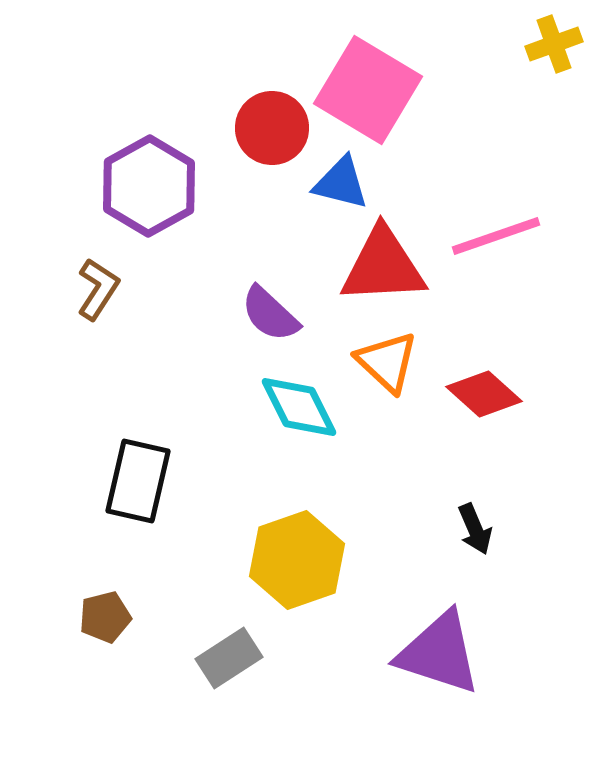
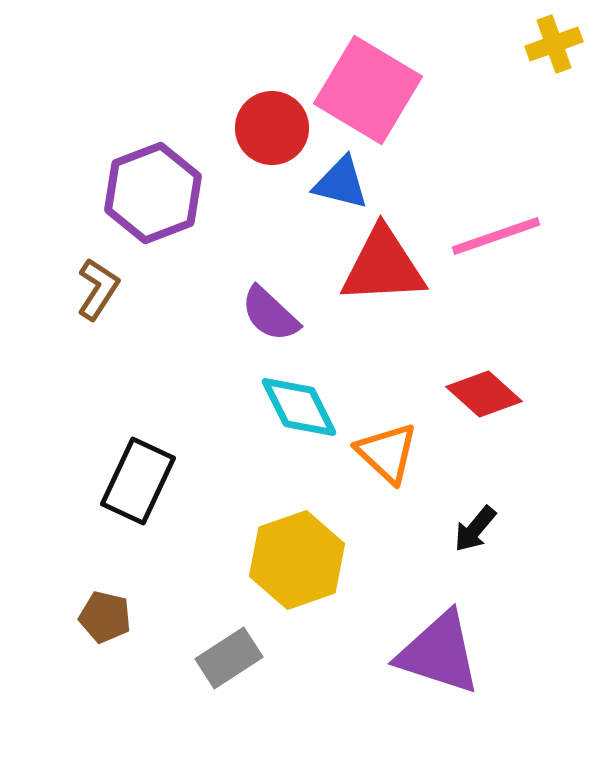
purple hexagon: moved 4 px right, 7 px down; rotated 8 degrees clockwise
orange triangle: moved 91 px down
black rectangle: rotated 12 degrees clockwise
black arrow: rotated 63 degrees clockwise
brown pentagon: rotated 27 degrees clockwise
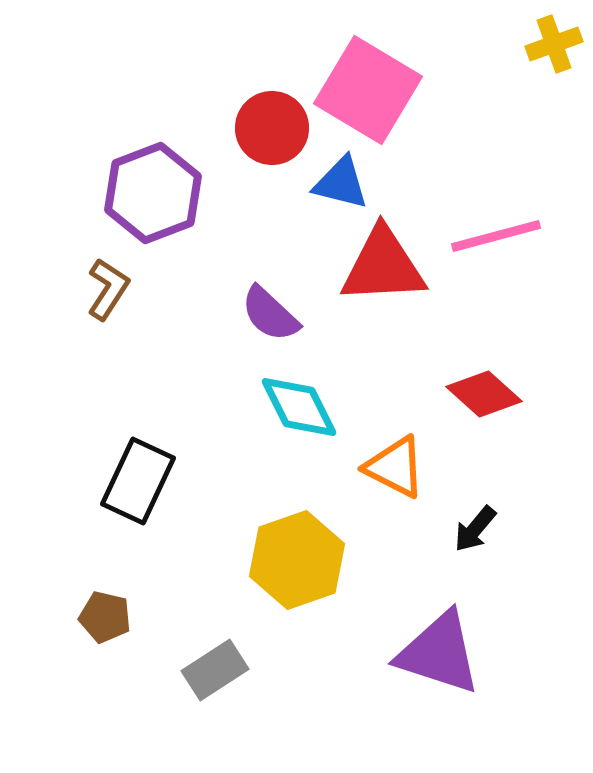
pink line: rotated 4 degrees clockwise
brown L-shape: moved 10 px right
orange triangle: moved 8 px right, 14 px down; rotated 16 degrees counterclockwise
gray rectangle: moved 14 px left, 12 px down
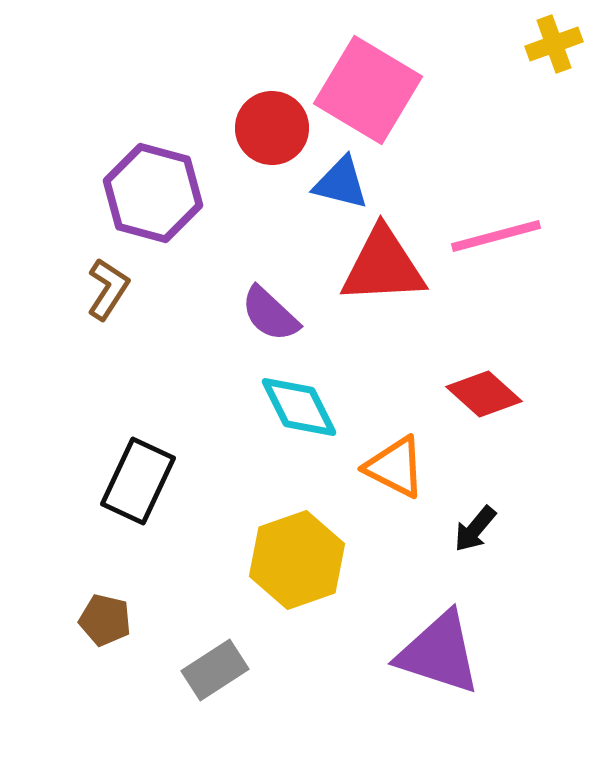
purple hexagon: rotated 24 degrees counterclockwise
brown pentagon: moved 3 px down
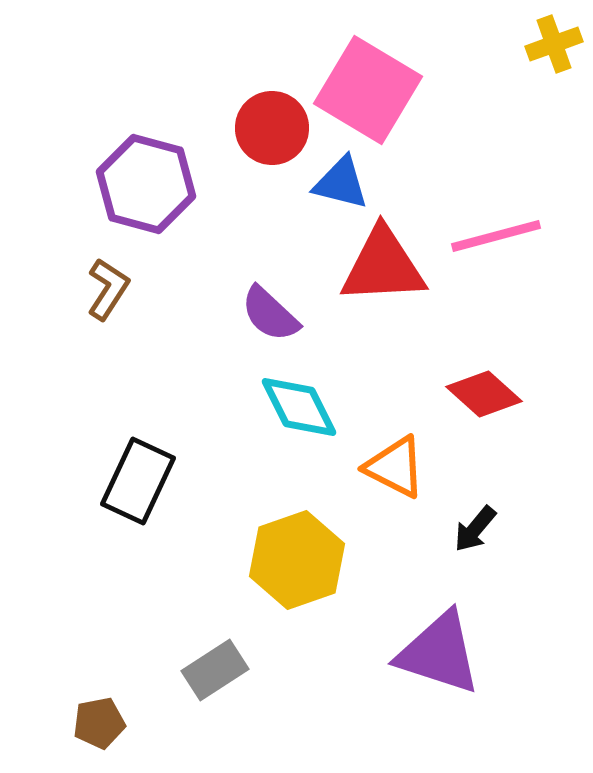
purple hexagon: moved 7 px left, 9 px up
brown pentagon: moved 6 px left, 103 px down; rotated 24 degrees counterclockwise
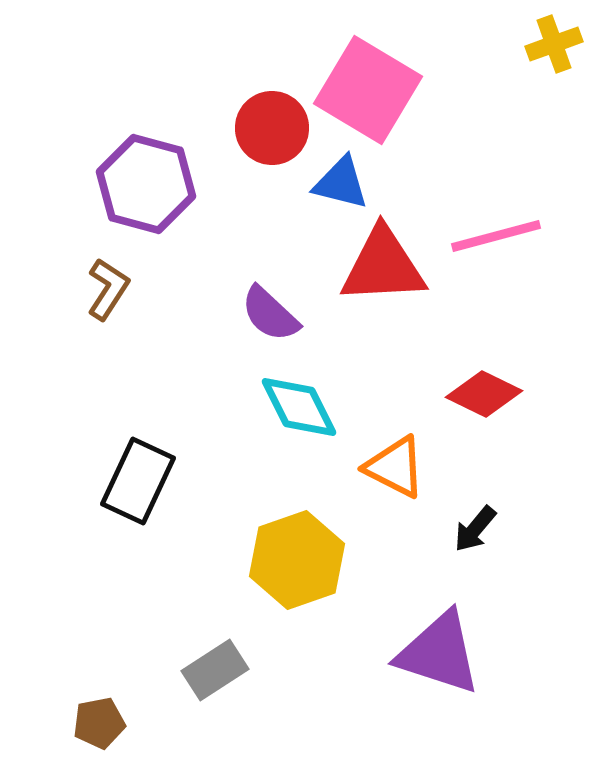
red diamond: rotated 16 degrees counterclockwise
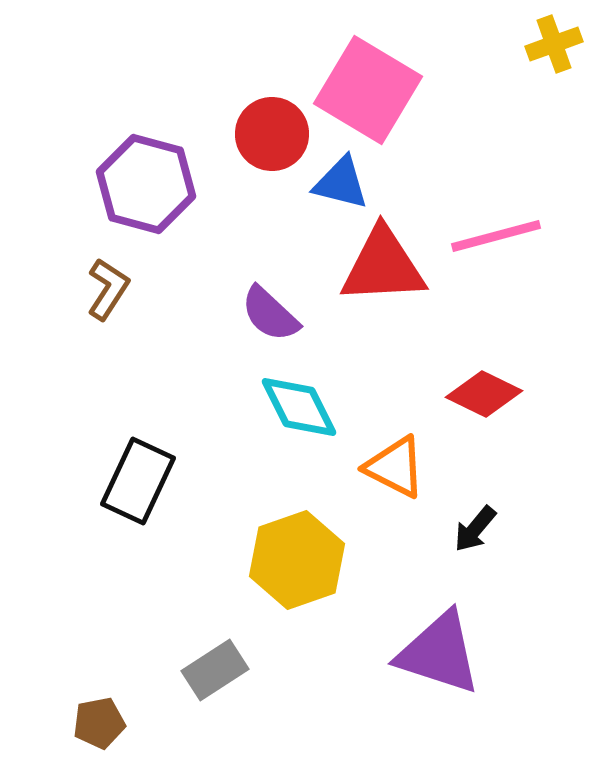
red circle: moved 6 px down
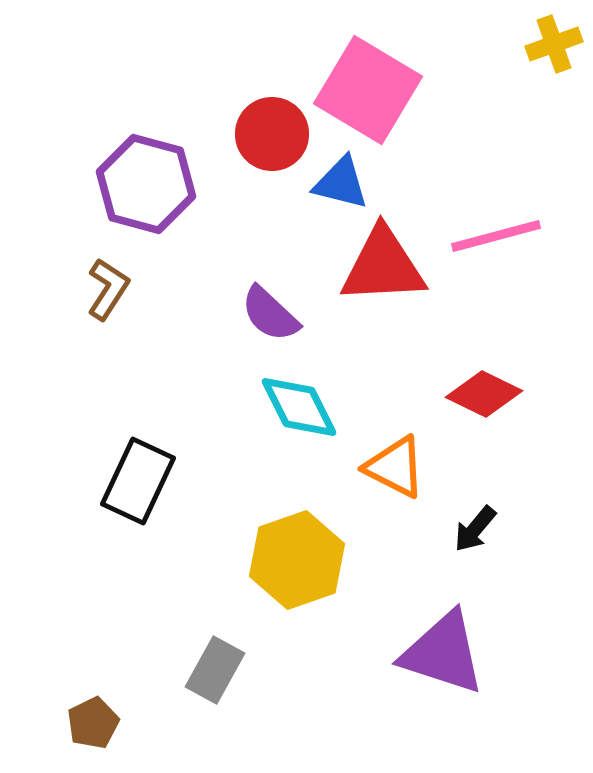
purple triangle: moved 4 px right
gray rectangle: rotated 28 degrees counterclockwise
brown pentagon: moved 6 px left; rotated 15 degrees counterclockwise
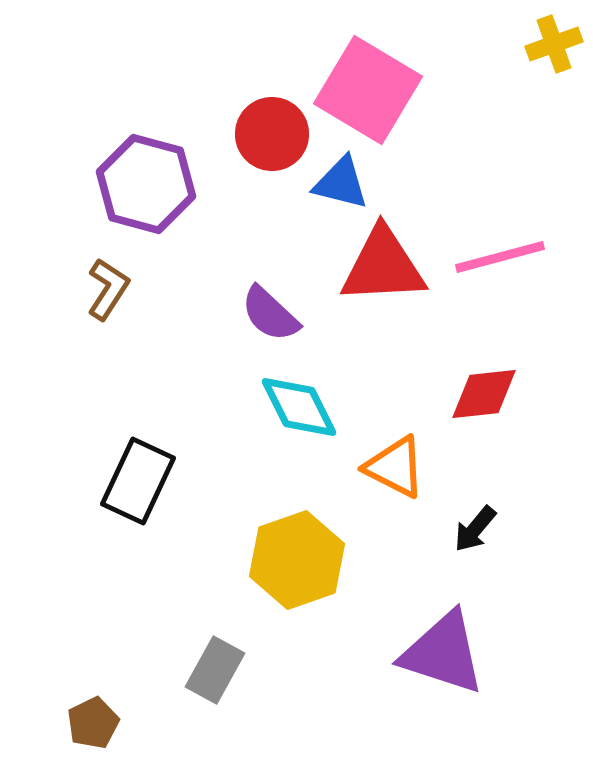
pink line: moved 4 px right, 21 px down
red diamond: rotated 32 degrees counterclockwise
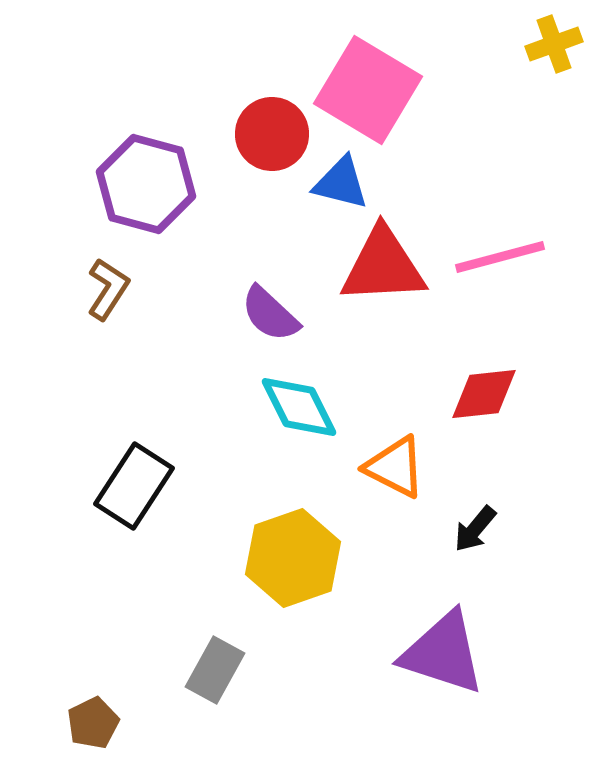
black rectangle: moved 4 px left, 5 px down; rotated 8 degrees clockwise
yellow hexagon: moved 4 px left, 2 px up
